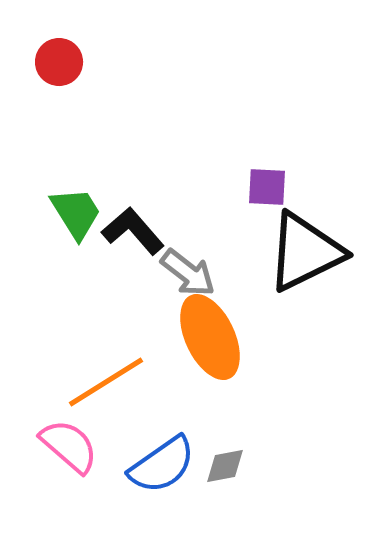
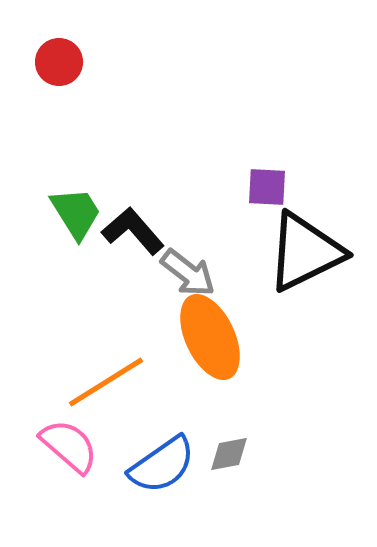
gray diamond: moved 4 px right, 12 px up
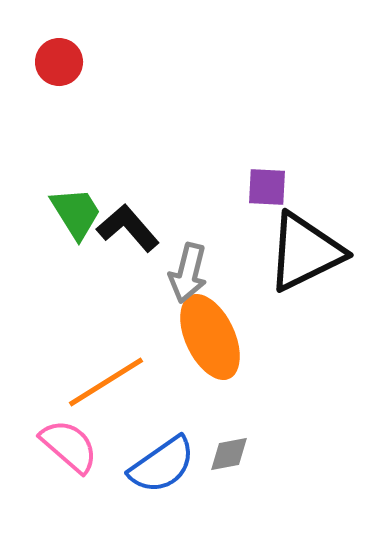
black L-shape: moved 5 px left, 3 px up
gray arrow: rotated 66 degrees clockwise
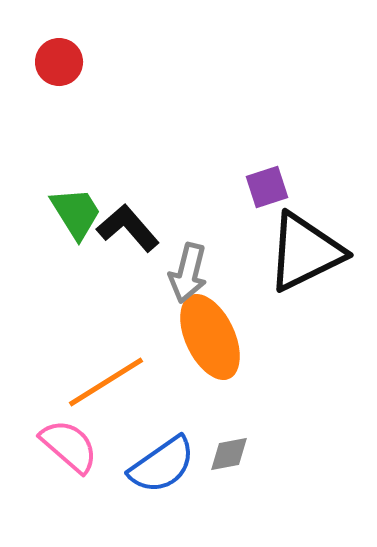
purple square: rotated 21 degrees counterclockwise
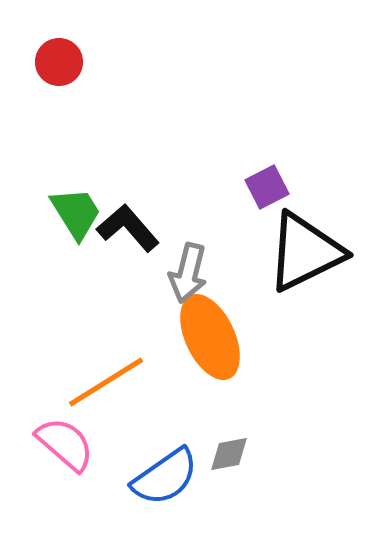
purple square: rotated 9 degrees counterclockwise
pink semicircle: moved 4 px left, 2 px up
blue semicircle: moved 3 px right, 12 px down
